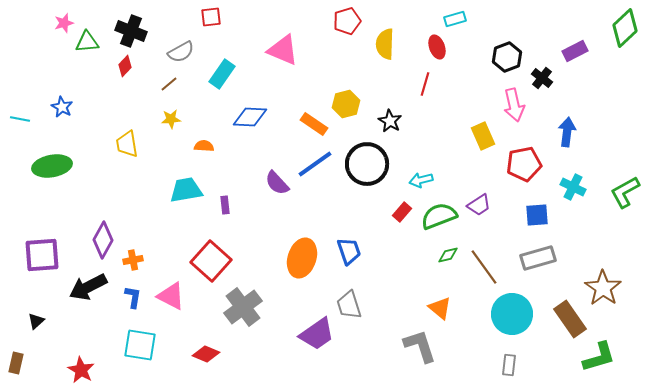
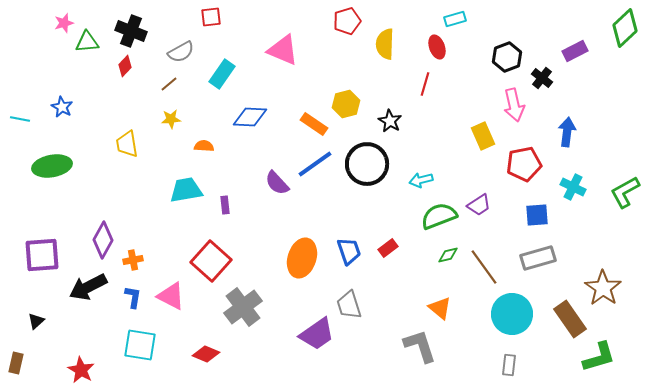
red rectangle at (402, 212): moved 14 px left, 36 px down; rotated 12 degrees clockwise
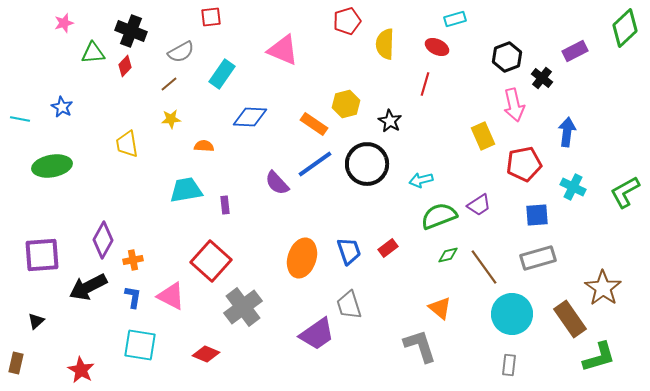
green triangle at (87, 42): moved 6 px right, 11 px down
red ellipse at (437, 47): rotated 45 degrees counterclockwise
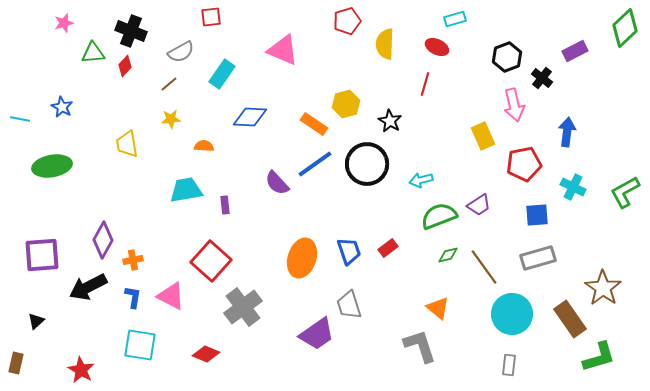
orange triangle at (440, 308): moved 2 px left
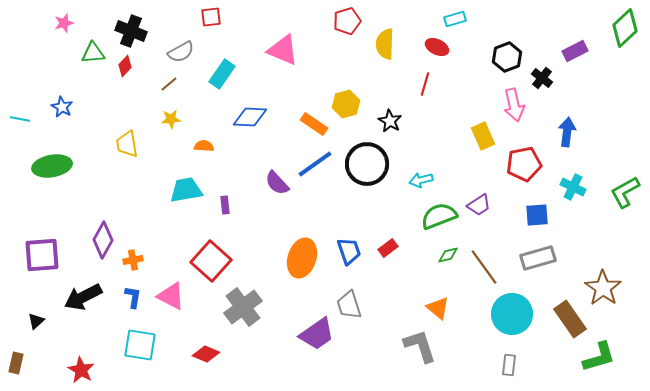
black arrow at (88, 287): moved 5 px left, 10 px down
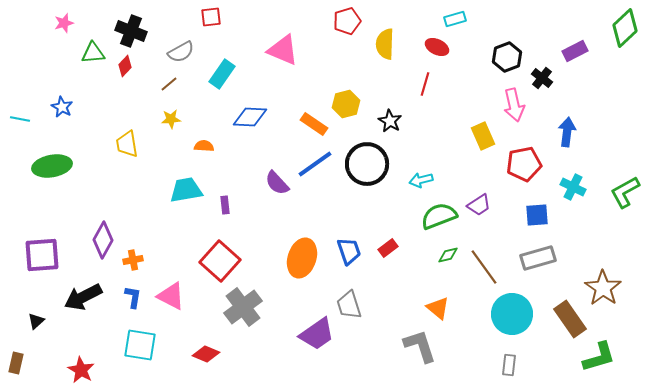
red square at (211, 261): moved 9 px right
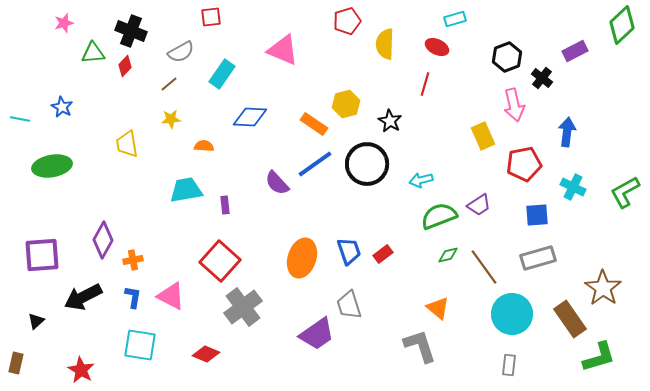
green diamond at (625, 28): moved 3 px left, 3 px up
red rectangle at (388, 248): moved 5 px left, 6 px down
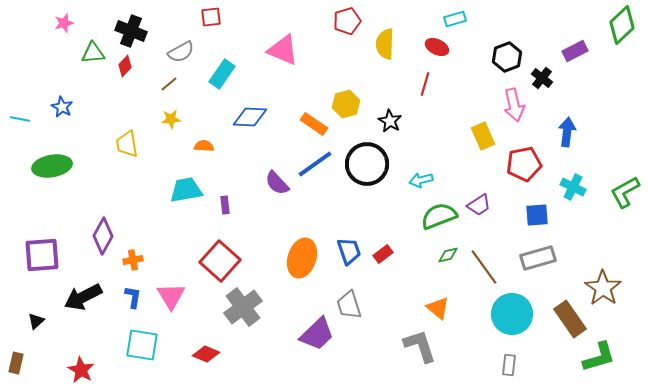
purple diamond at (103, 240): moved 4 px up
pink triangle at (171, 296): rotated 32 degrees clockwise
purple trapezoid at (317, 334): rotated 9 degrees counterclockwise
cyan square at (140, 345): moved 2 px right
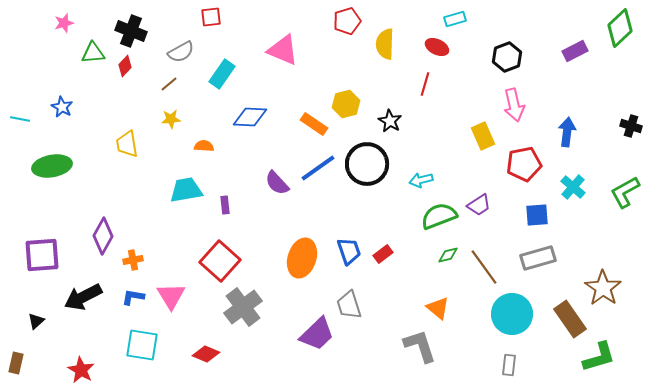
green diamond at (622, 25): moved 2 px left, 3 px down
black cross at (542, 78): moved 89 px right, 48 px down; rotated 20 degrees counterclockwise
blue line at (315, 164): moved 3 px right, 4 px down
cyan cross at (573, 187): rotated 15 degrees clockwise
blue L-shape at (133, 297): rotated 90 degrees counterclockwise
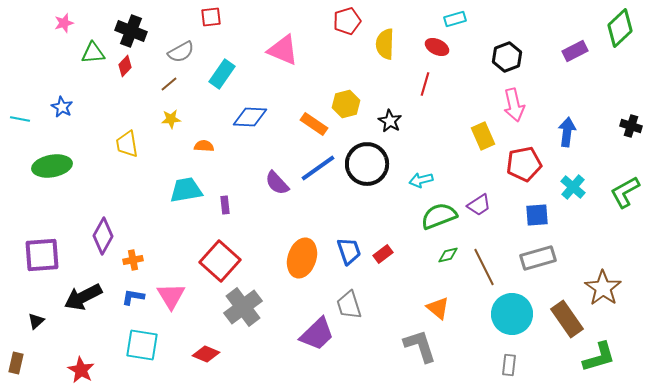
brown line at (484, 267): rotated 9 degrees clockwise
brown rectangle at (570, 319): moved 3 px left
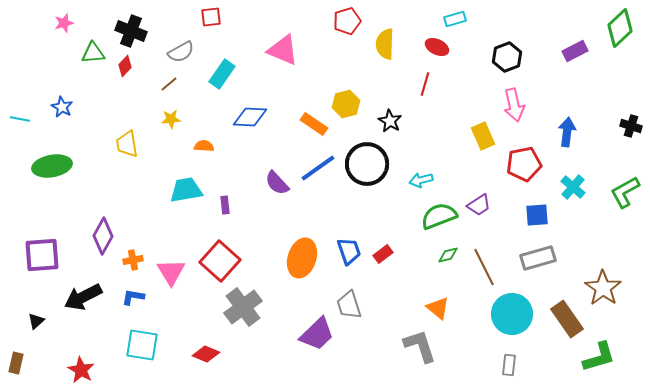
pink triangle at (171, 296): moved 24 px up
